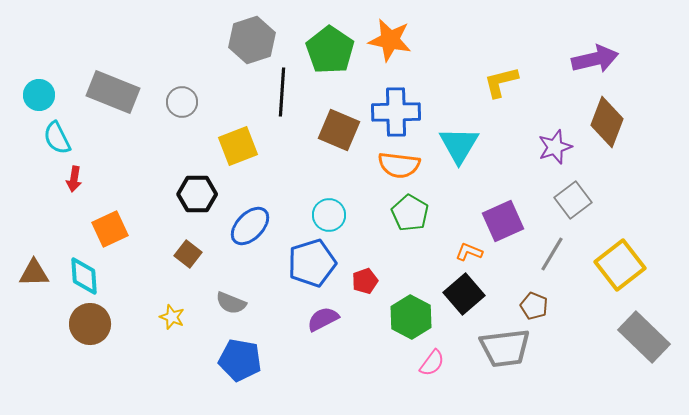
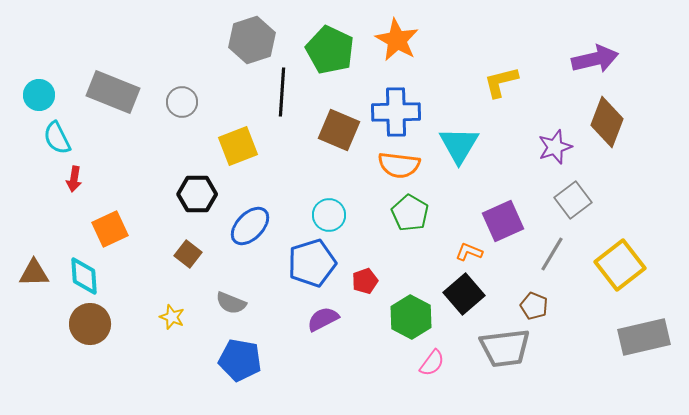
orange star at (390, 40): moved 7 px right; rotated 18 degrees clockwise
green pentagon at (330, 50): rotated 9 degrees counterclockwise
gray rectangle at (644, 337): rotated 57 degrees counterclockwise
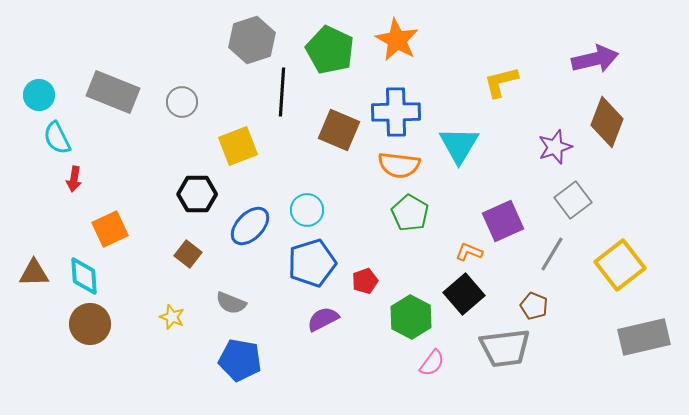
cyan circle at (329, 215): moved 22 px left, 5 px up
